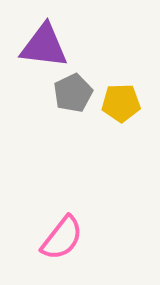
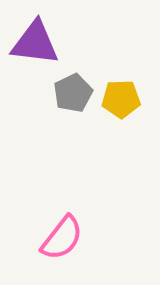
purple triangle: moved 9 px left, 3 px up
yellow pentagon: moved 4 px up
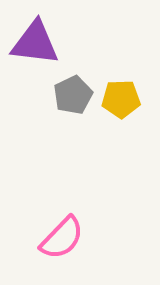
gray pentagon: moved 2 px down
pink semicircle: rotated 6 degrees clockwise
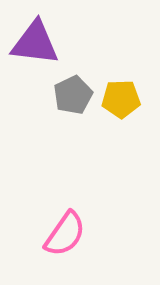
pink semicircle: moved 3 px right, 4 px up; rotated 9 degrees counterclockwise
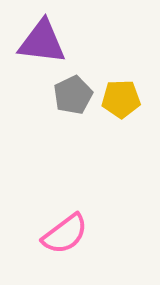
purple triangle: moved 7 px right, 1 px up
pink semicircle: rotated 18 degrees clockwise
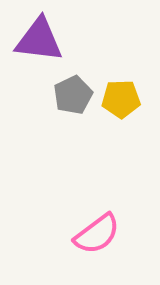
purple triangle: moved 3 px left, 2 px up
pink semicircle: moved 32 px right
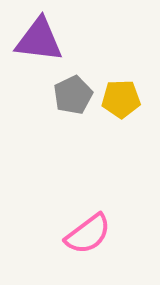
pink semicircle: moved 9 px left
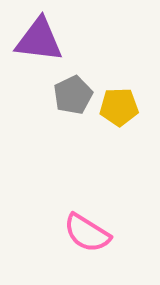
yellow pentagon: moved 2 px left, 8 px down
pink semicircle: moved 1 px left, 1 px up; rotated 69 degrees clockwise
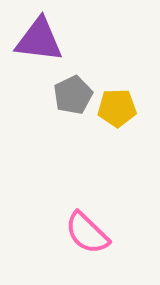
yellow pentagon: moved 2 px left, 1 px down
pink semicircle: rotated 12 degrees clockwise
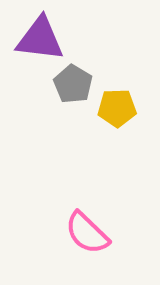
purple triangle: moved 1 px right, 1 px up
gray pentagon: moved 11 px up; rotated 15 degrees counterclockwise
